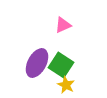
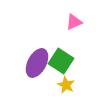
pink triangle: moved 11 px right, 3 px up
green square: moved 4 px up
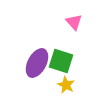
pink triangle: rotated 48 degrees counterclockwise
green square: rotated 15 degrees counterclockwise
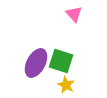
pink triangle: moved 8 px up
purple ellipse: moved 1 px left
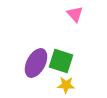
pink triangle: moved 1 px right
yellow star: rotated 24 degrees counterclockwise
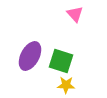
purple ellipse: moved 6 px left, 7 px up
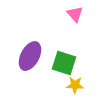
green square: moved 3 px right, 2 px down
yellow star: moved 9 px right
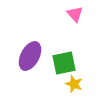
green square: rotated 30 degrees counterclockwise
yellow star: moved 1 px left, 1 px up; rotated 18 degrees clockwise
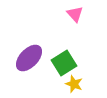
purple ellipse: moved 1 px left, 2 px down; rotated 16 degrees clockwise
green square: rotated 20 degrees counterclockwise
